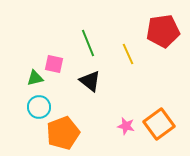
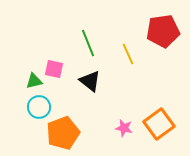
pink square: moved 5 px down
green triangle: moved 1 px left, 3 px down
pink star: moved 2 px left, 2 px down
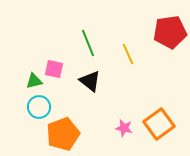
red pentagon: moved 7 px right, 1 px down
orange pentagon: moved 1 px down
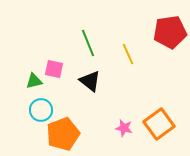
cyan circle: moved 2 px right, 3 px down
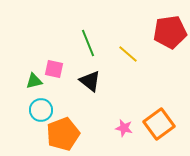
yellow line: rotated 25 degrees counterclockwise
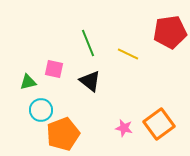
yellow line: rotated 15 degrees counterclockwise
green triangle: moved 6 px left, 1 px down
